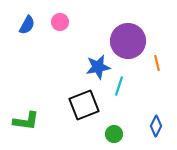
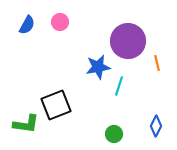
black square: moved 28 px left
green L-shape: moved 3 px down
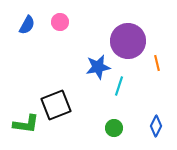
green circle: moved 6 px up
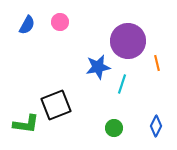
cyan line: moved 3 px right, 2 px up
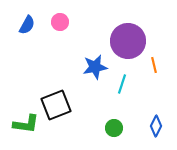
orange line: moved 3 px left, 2 px down
blue star: moved 3 px left
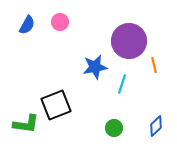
purple circle: moved 1 px right
blue diamond: rotated 20 degrees clockwise
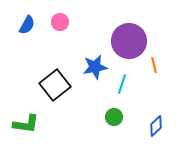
black square: moved 1 px left, 20 px up; rotated 16 degrees counterclockwise
green circle: moved 11 px up
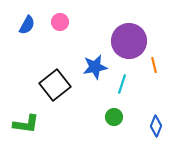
blue diamond: rotated 25 degrees counterclockwise
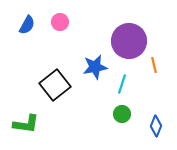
green circle: moved 8 px right, 3 px up
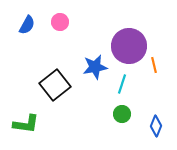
purple circle: moved 5 px down
